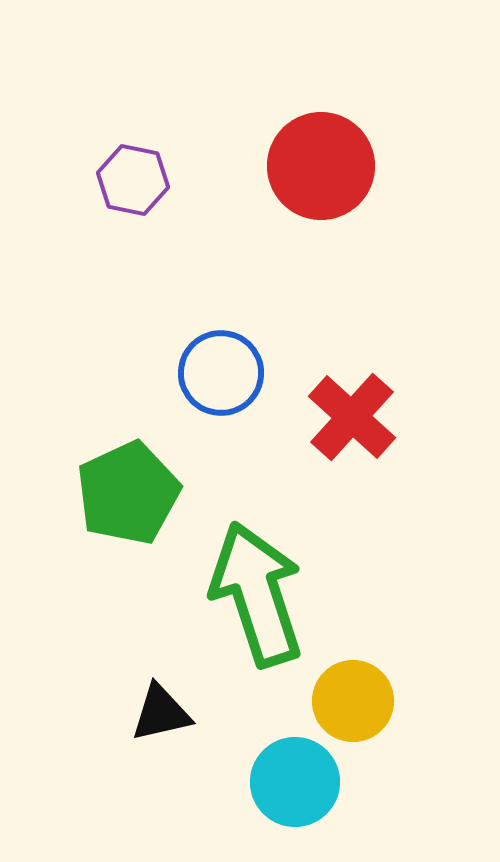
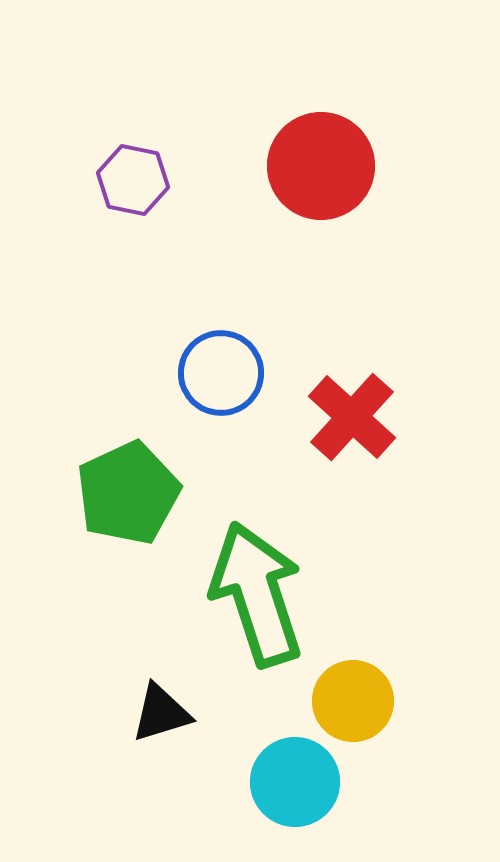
black triangle: rotated 4 degrees counterclockwise
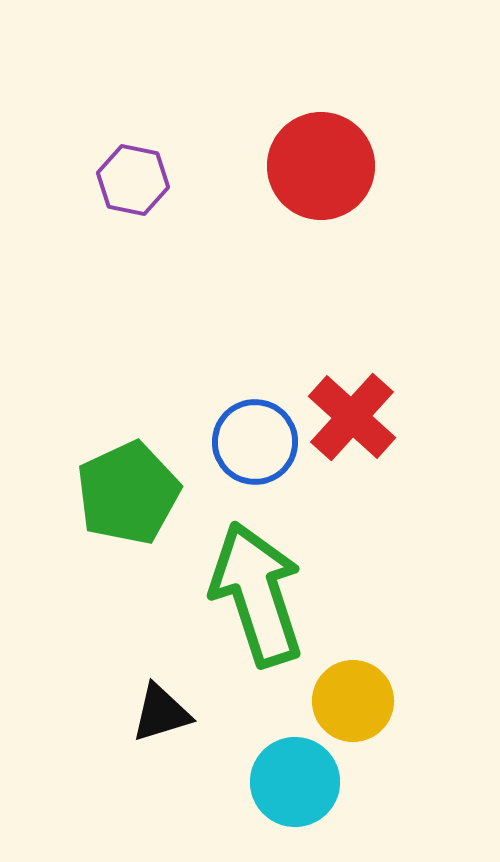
blue circle: moved 34 px right, 69 px down
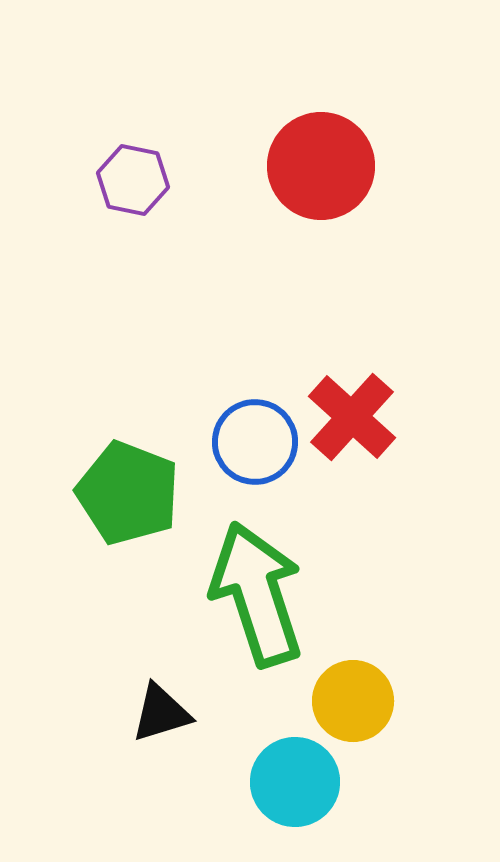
green pentagon: rotated 26 degrees counterclockwise
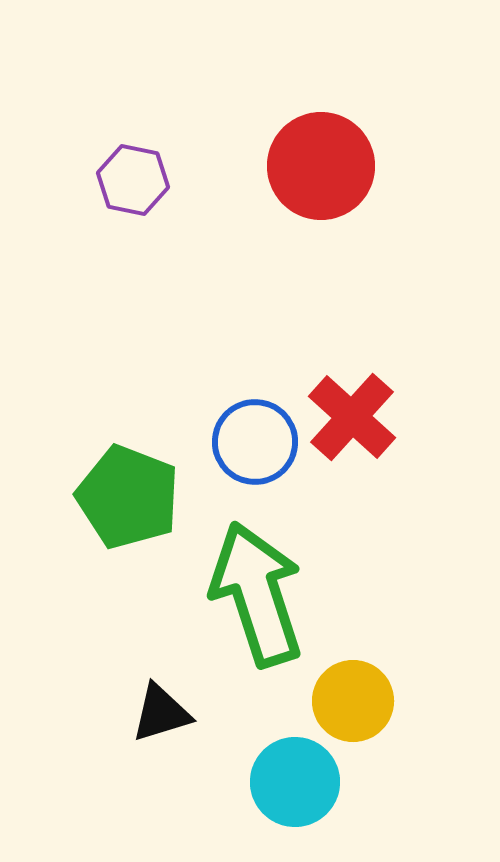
green pentagon: moved 4 px down
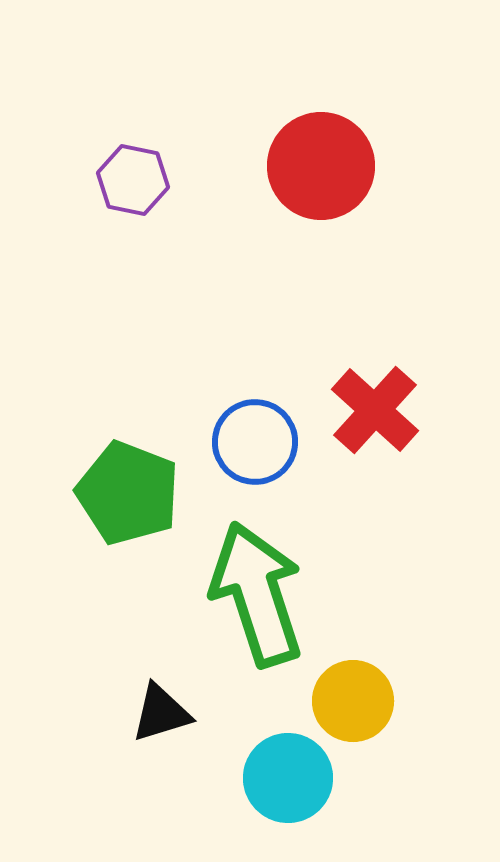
red cross: moved 23 px right, 7 px up
green pentagon: moved 4 px up
cyan circle: moved 7 px left, 4 px up
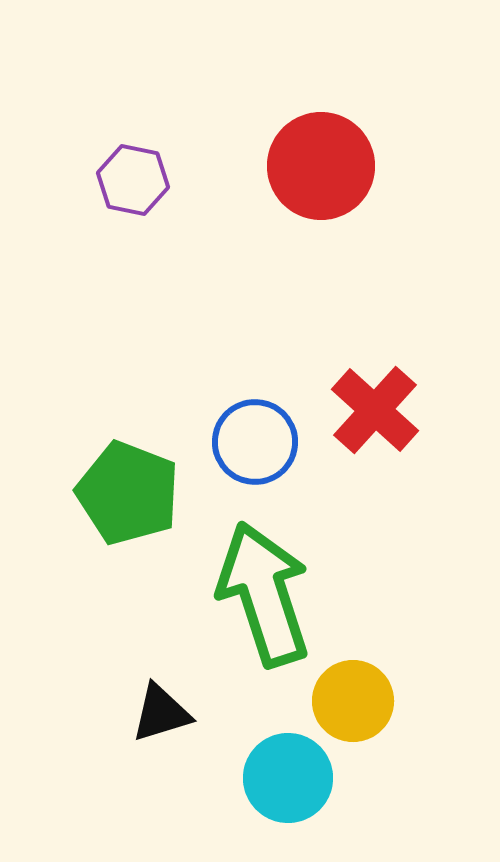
green arrow: moved 7 px right
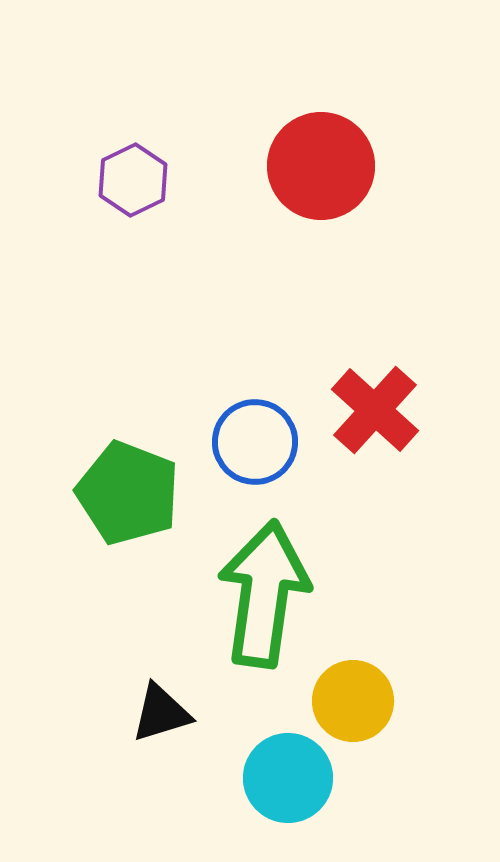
purple hexagon: rotated 22 degrees clockwise
green arrow: rotated 26 degrees clockwise
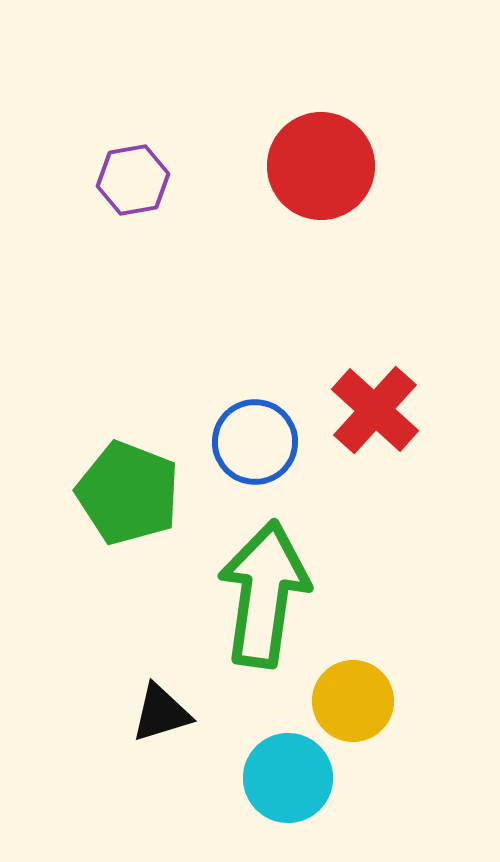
purple hexagon: rotated 16 degrees clockwise
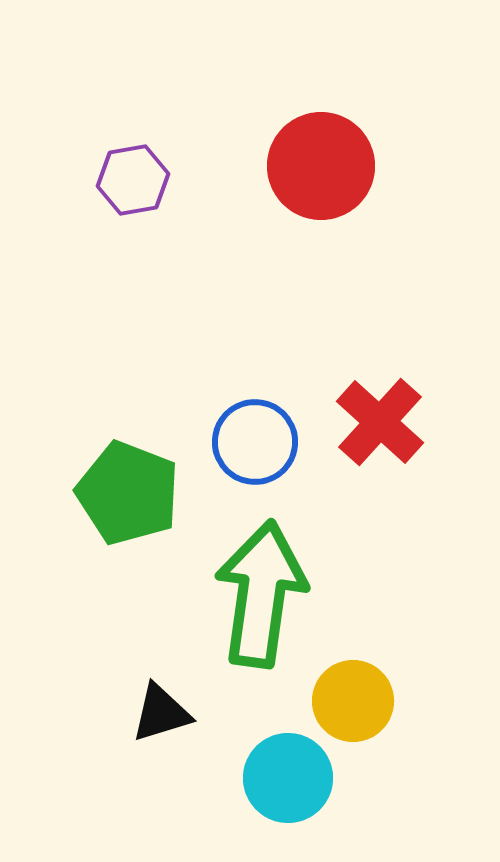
red cross: moved 5 px right, 12 px down
green arrow: moved 3 px left
